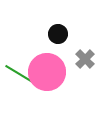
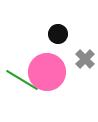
green line: moved 1 px right, 5 px down
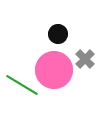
pink circle: moved 7 px right, 2 px up
green line: moved 5 px down
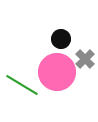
black circle: moved 3 px right, 5 px down
pink circle: moved 3 px right, 2 px down
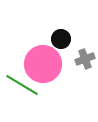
gray cross: rotated 24 degrees clockwise
pink circle: moved 14 px left, 8 px up
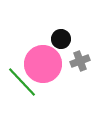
gray cross: moved 5 px left, 2 px down
green line: moved 3 px up; rotated 16 degrees clockwise
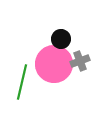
pink circle: moved 11 px right
green line: rotated 56 degrees clockwise
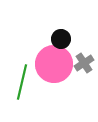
gray cross: moved 4 px right, 2 px down; rotated 12 degrees counterclockwise
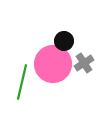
black circle: moved 3 px right, 2 px down
pink circle: moved 1 px left
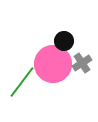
gray cross: moved 2 px left
green line: rotated 24 degrees clockwise
